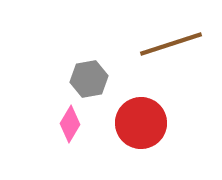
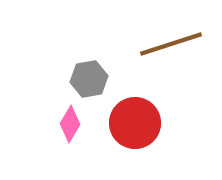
red circle: moved 6 px left
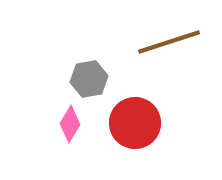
brown line: moved 2 px left, 2 px up
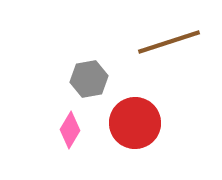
pink diamond: moved 6 px down
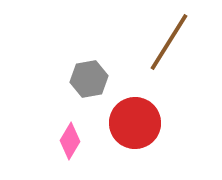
brown line: rotated 40 degrees counterclockwise
pink diamond: moved 11 px down
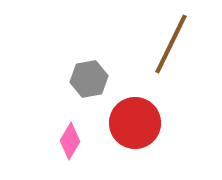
brown line: moved 2 px right, 2 px down; rotated 6 degrees counterclockwise
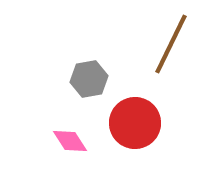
pink diamond: rotated 63 degrees counterclockwise
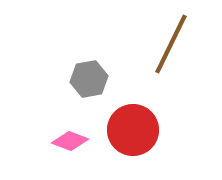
red circle: moved 2 px left, 7 px down
pink diamond: rotated 36 degrees counterclockwise
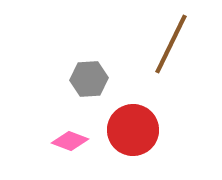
gray hexagon: rotated 6 degrees clockwise
